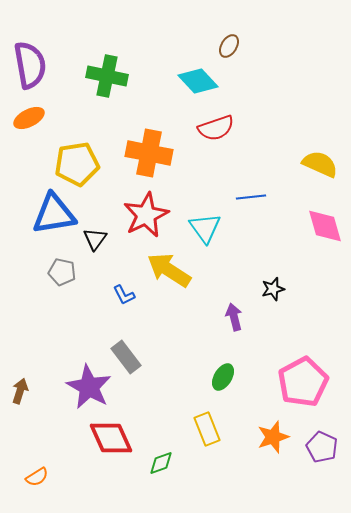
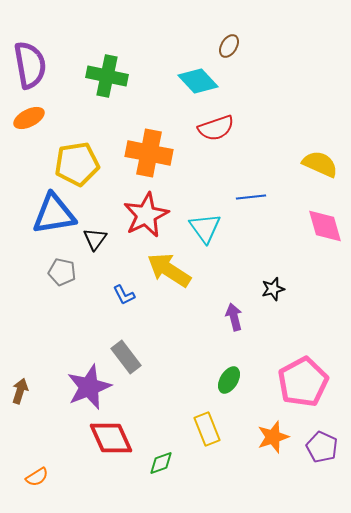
green ellipse: moved 6 px right, 3 px down
purple star: rotated 21 degrees clockwise
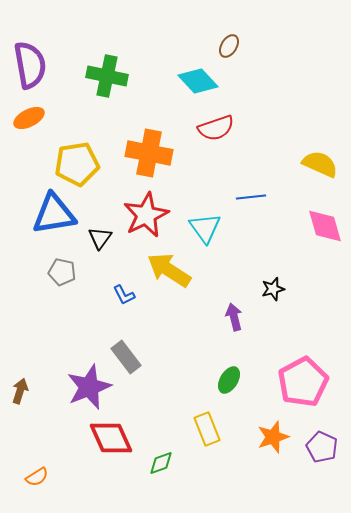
black triangle: moved 5 px right, 1 px up
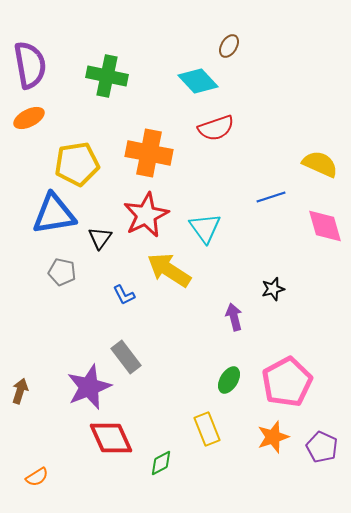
blue line: moved 20 px right; rotated 12 degrees counterclockwise
pink pentagon: moved 16 px left
green diamond: rotated 8 degrees counterclockwise
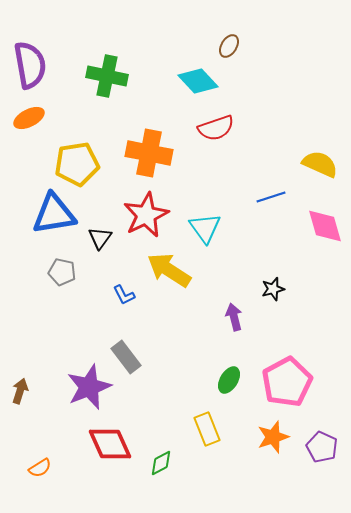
red diamond: moved 1 px left, 6 px down
orange semicircle: moved 3 px right, 9 px up
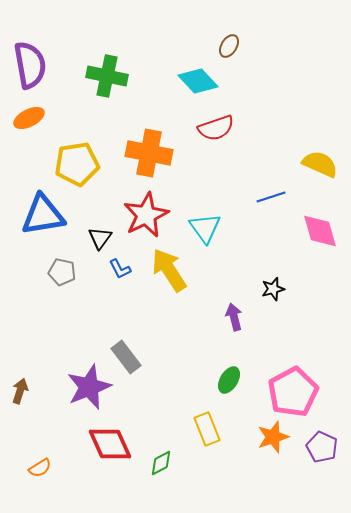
blue triangle: moved 11 px left, 1 px down
pink diamond: moved 5 px left, 5 px down
yellow arrow: rotated 24 degrees clockwise
blue L-shape: moved 4 px left, 26 px up
pink pentagon: moved 6 px right, 10 px down
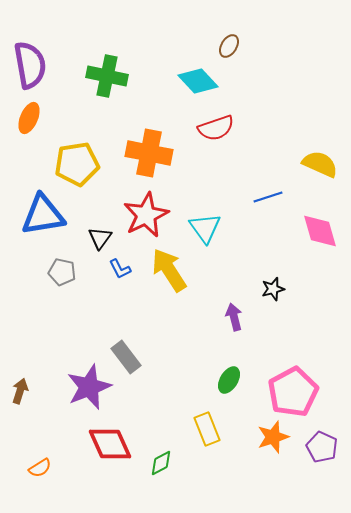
orange ellipse: rotated 40 degrees counterclockwise
blue line: moved 3 px left
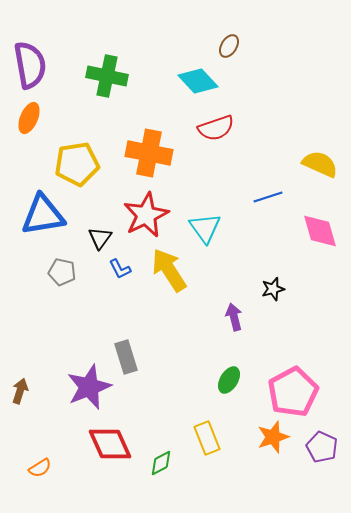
gray rectangle: rotated 20 degrees clockwise
yellow rectangle: moved 9 px down
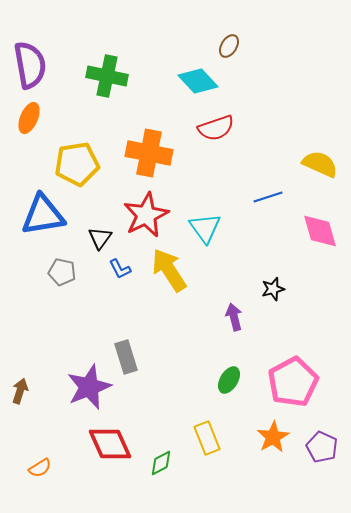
pink pentagon: moved 10 px up
orange star: rotated 12 degrees counterclockwise
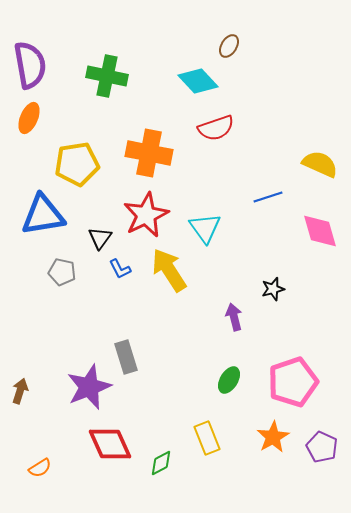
pink pentagon: rotated 9 degrees clockwise
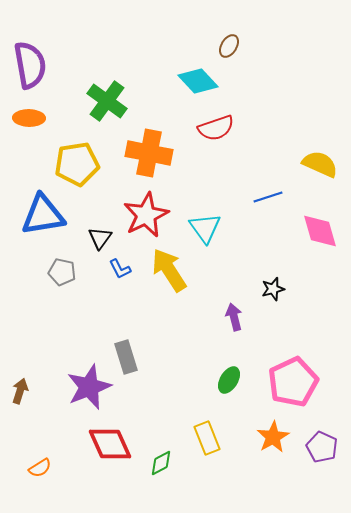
green cross: moved 25 px down; rotated 24 degrees clockwise
orange ellipse: rotated 68 degrees clockwise
pink pentagon: rotated 6 degrees counterclockwise
